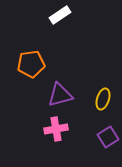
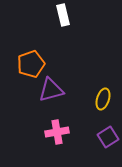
white rectangle: moved 3 px right; rotated 70 degrees counterclockwise
orange pentagon: rotated 12 degrees counterclockwise
purple triangle: moved 9 px left, 5 px up
pink cross: moved 1 px right, 3 px down
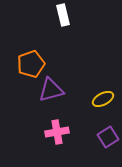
yellow ellipse: rotated 45 degrees clockwise
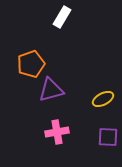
white rectangle: moved 1 px left, 2 px down; rotated 45 degrees clockwise
purple square: rotated 35 degrees clockwise
